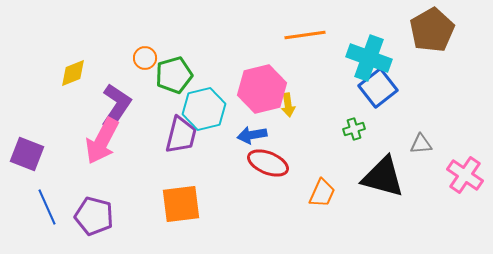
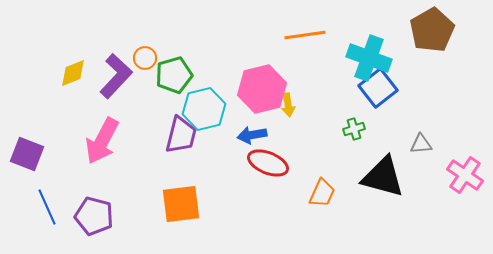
purple L-shape: moved 30 px up; rotated 9 degrees clockwise
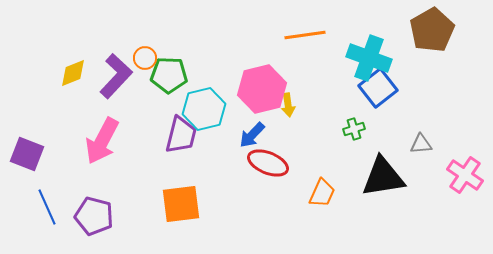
green pentagon: moved 5 px left; rotated 18 degrees clockwise
blue arrow: rotated 36 degrees counterclockwise
black triangle: rotated 24 degrees counterclockwise
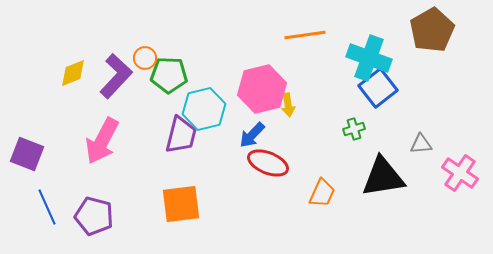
pink cross: moved 5 px left, 2 px up
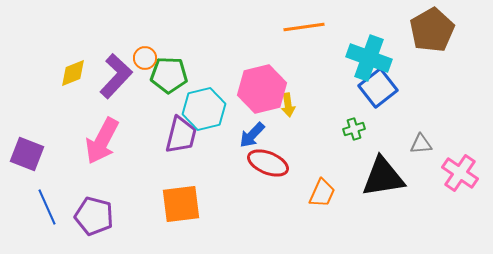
orange line: moved 1 px left, 8 px up
